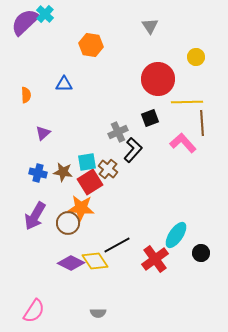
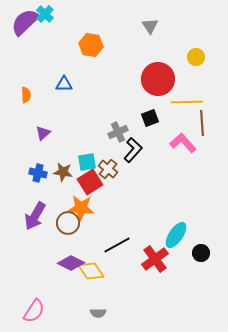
yellow diamond: moved 4 px left, 10 px down
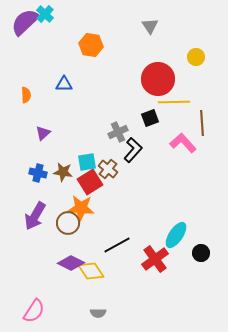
yellow line: moved 13 px left
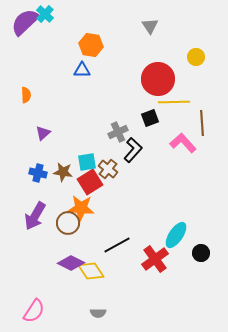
blue triangle: moved 18 px right, 14 px up
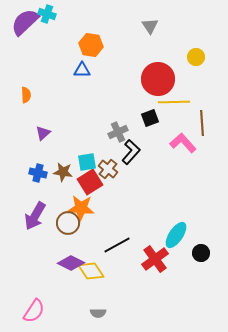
cyan cross: moved 2 px right; rotated 24 degrees counterclockwise
black L-shape: moved 2 px left, 2 px down
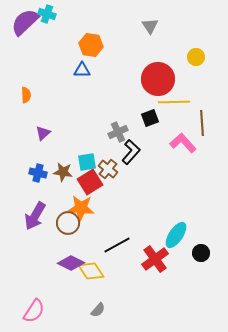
gray semicircle: moved 3 px up; rotated 49 degrees counterclockwise
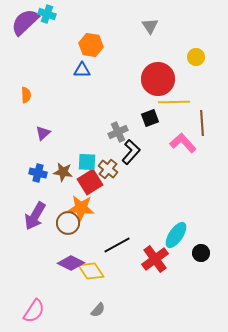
cyan square: rotated 12 degrees clockwise
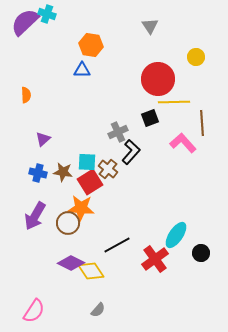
purple triangle: moved 6 px down
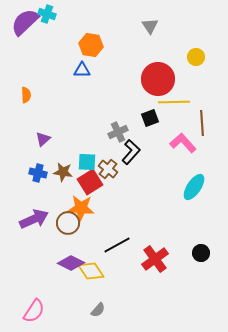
purple arrow: moved 1 px left, 3 px down; rotated 144 degrees counterclockwise
cyan ellipse: moved 18 px right, 48 px up
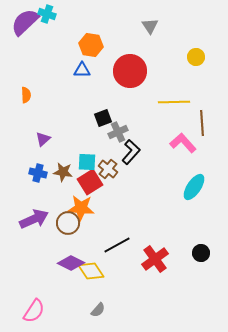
red circle: moved 28 px left, 8 px up
black square: moved 47 px left
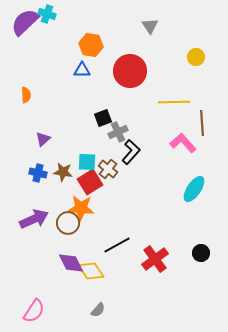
cyan ellipse: moved 2 px down
purple diamond: rotated 36 degrees clockwise
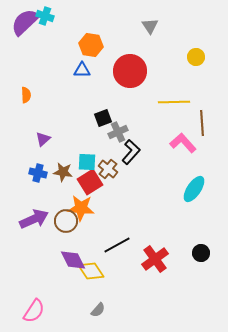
cyan cross: moved 2 px left, 2 px down
brown circle: moved 2 px left, 2 px up
purple diamond: moved 2 px right, 3 px up
